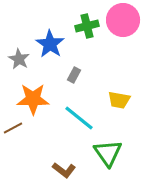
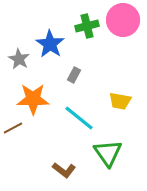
yellow trapezoid: moved 1 px right, 1 px down
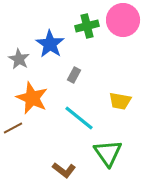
orange star: moved 1 px left, 1 px up; rotated 24 degrees clockwise
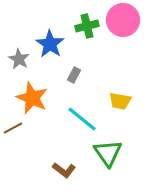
cyan line: moved 3 px right, 1 px down
